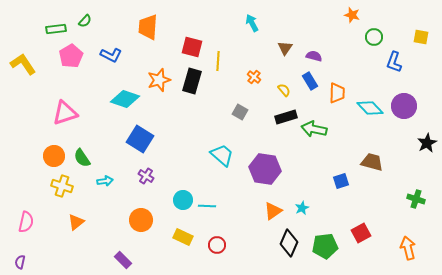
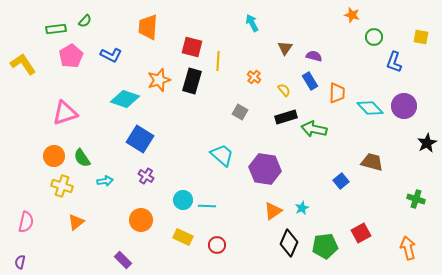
blue square at (341, 181): rotated 21 degrees counterclockwise
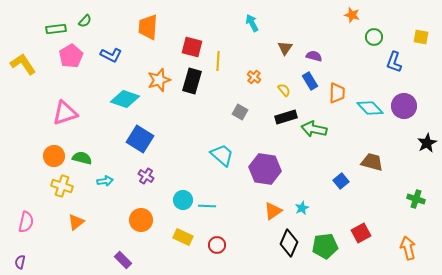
green semicircle at (82, 158): rotated 138 degrees clockwise
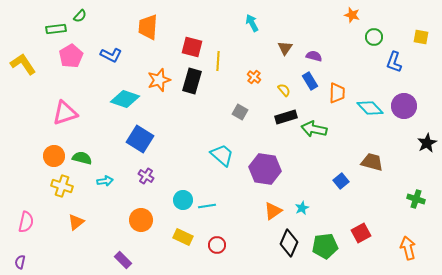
green semicircle at (85, 21): moved 5 px left, 5 px up
cyan line at (207, 206): rotated 12 degrees counterclockwise
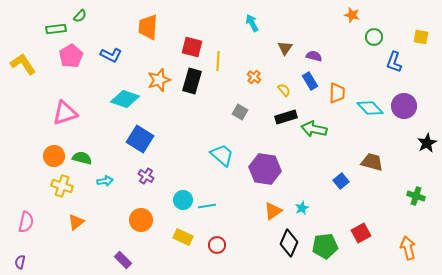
green cross at (416, 199): moved 3 px up
